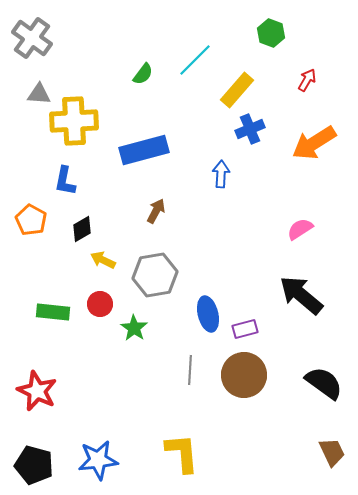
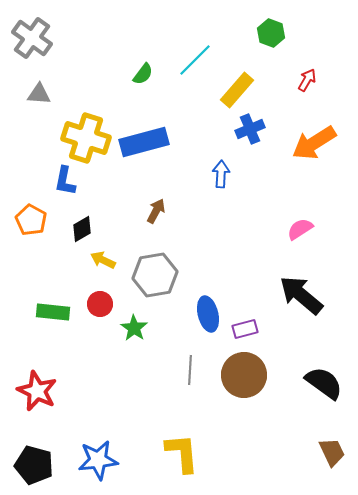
yellow cross: moved 12 px right, 17 px down; rotated 21 degrees clockwise
blue rectangle: moved 8 px up
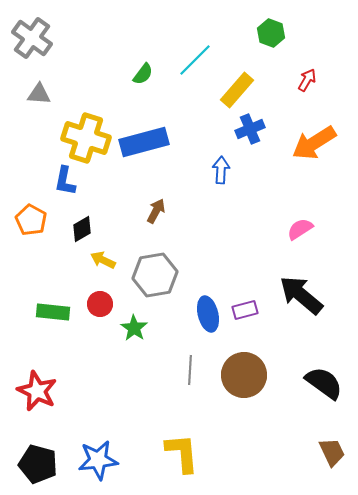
blue arrow: moved 4 px up
purple rectangle: moved 19 px up
black pentagon: moved 4 px right, 1 px up
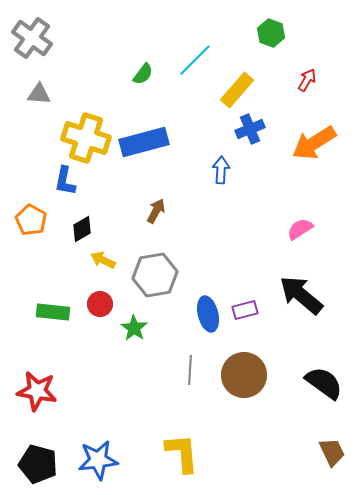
red star: rotated 15 degrees counterclockwise
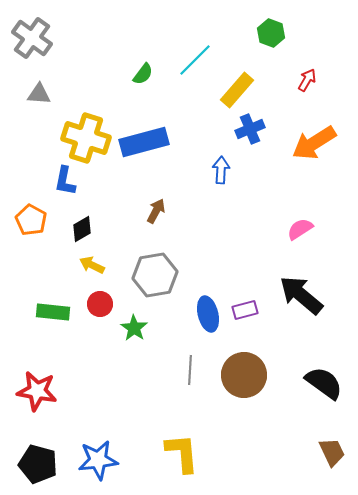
yellow arrow: moved 11 px left, 5 px down
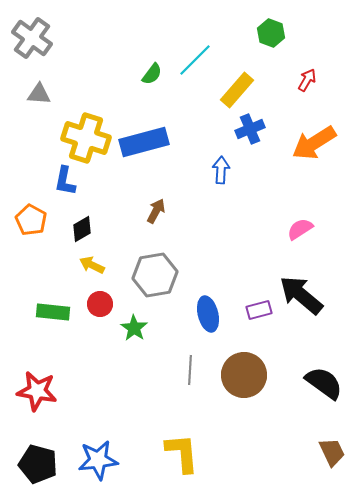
green semicircle: moved 9 px right
purple rectangle: moved 14 px right
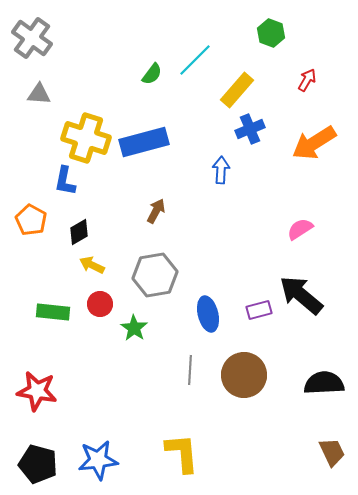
black diamond: moved 3 px left, 3 px down
black semicircle: rotated 39 degrees counterclockwise
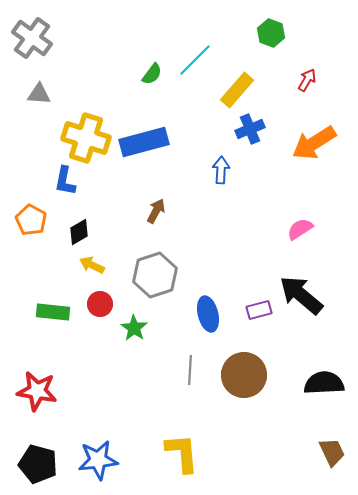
gray hexagon: rotated 9 degrees counterclockwise
